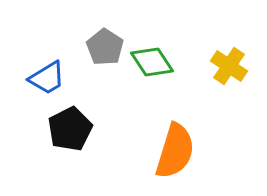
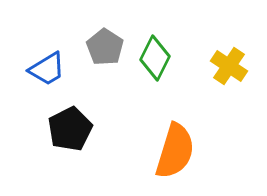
green diamond: moved 3 px right, 4 px up; rotated 60 degrees clockwise
blue trapezoid: moved 9 px up
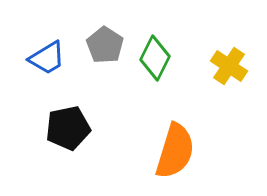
gray pentagon: moved 2 px up
blue trapezoid: moved 11 px up
black pentagon: moved 2 px left, 1 px up; rotated 15 degrees clockwise
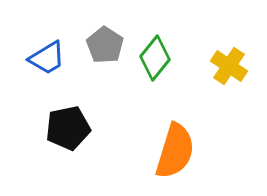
green diamond: rotated 12 degrees clockwise
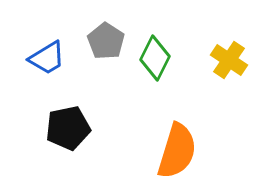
gray pentagon: moved 1 px right, 4 px up
green diamond: rotated 12 degrees counterclockwise
yellow cross: moved 6 px up
orange semicircle: moved 2 px right
